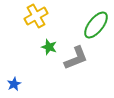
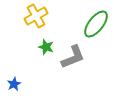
green ellipse: moved 1 px up
green star: moved 3 px left
gray L-shape: moved 3 px left, 1 px up
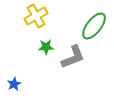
green ellipse: moved 2 px left, 2 px down
green star: rotated 21 degrees counterclockwise
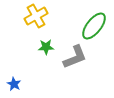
gray L-shape: moved 2 px right
blue star: rotated 16 degrees counterclockwise
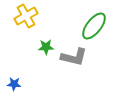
yellow cross: moved 10 px left
gray L-shape: moved 1 px left; rotated 36 degrees clockwise
blue star: rotated 24 degrees counterclockwise
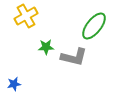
blue star: rotated 16 degrees counterclockwise
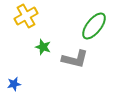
green star: moved 3 px left; rotated 21 degrees clockwise
gray L-shape: moved 1 px right, 2 px down
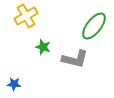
blue star: rotated 16 degrees clockwise
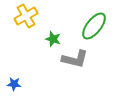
green star: moved 10 px right, 8 px up
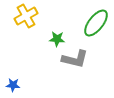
green ellipse: moved 2 px right, 3 px up
green star: moved 4 px right; rotated 14 degrees counterclockwise
blue star: moved 1 px left, 1 px down
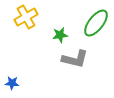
yellow cross: moved 1 px down
green star: moved 3 px right, 4 px up; rotated 14 degrees counterclockwise
blue star: moved 1 px left, 2 px up
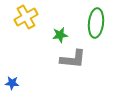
green ellipse: rotated 32 degrees counterclockwise
gray L-shape: moved 2 px left; rotated 8 degrees counterclockwise
